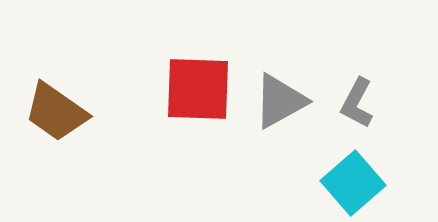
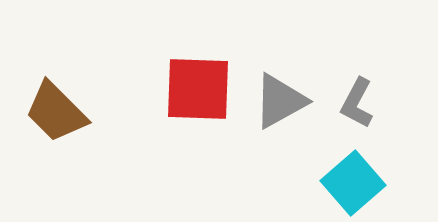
brown trapezoid: rotated 10 degrees clockwise
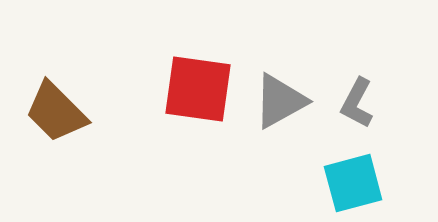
red square: rotated 6 degrees clockwise
cyan square: rotated 26 degrees clockwise
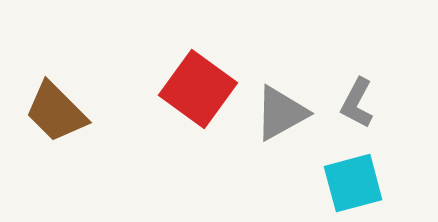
red square: rotated 28 degrees clockwise
gray triangle: moved 1 px right, 12 px down
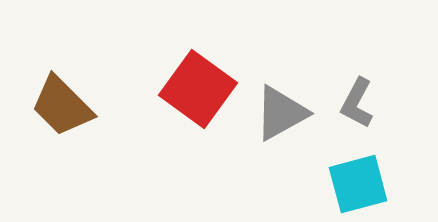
brown trapezoid: moved 6 px right, 6 px up
cyan square: moved 5 px right, 1 px down
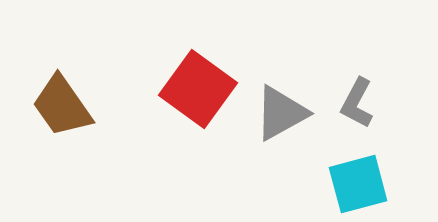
brown trapezoid: rotated 10 degrees clockwise
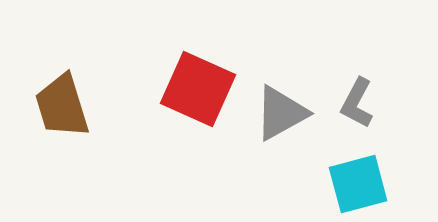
red square: rotated 12 degrees counterclockwise
brown trapezoid: rotated 18 degrees clockwise
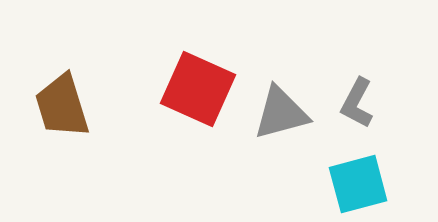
gray triangle: rotated 14 degrees clockwise
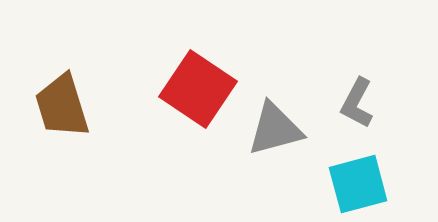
red square: rotated 10 degrees clockwise
gray triangle: moved 6 px left, 16 px down
